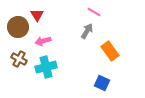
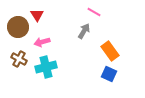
gray arrow: moved 3 px left
pink arrow: moved 1 px left, 1 px down
blue square: moved 7 px right, 9 px up
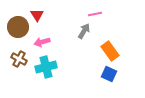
pink line: moved 1 px right, 2 px down; rotated 40 degrees counterclockwise
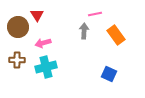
gray arrow: rotated 28 degrees counterclockwise
pink arrow: moved 1 px right, 1 px down
orange rectangle: moved 6 px right, 16 px up
brown cross: moved 2 px left, 1 px down; rotated 28 degrees counterclockwise
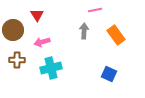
pink line: moved 4 px up
brown circle: moved 5 px left, 3 px down
pink arrow: moved 1 px left, 1 px up
cyan cross: moved 5 px right, 1 px down
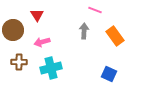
pink line: rotated 32 degrees clockwise
orange rectangle: moved 1 px left, 1 px down
brown cross: moved 2 px right, 2 px down
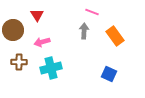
pink line: moved 3 px left, 2 px down
